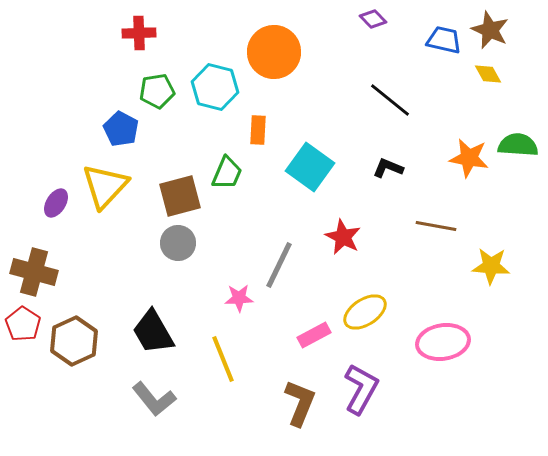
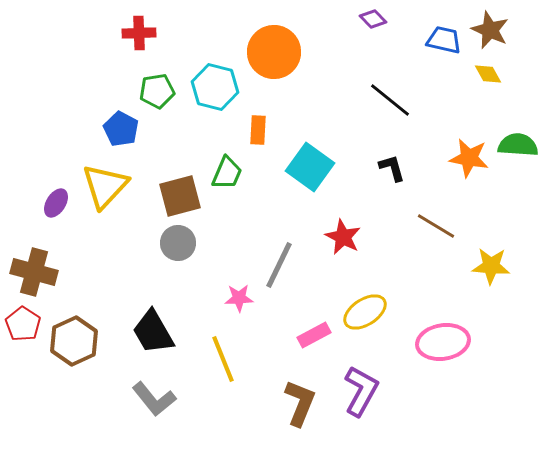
black L-shape: moved 4 px right; rotated 52 degrees clockwise
brown line: rotated 21 degrees clockwise
purple L-shape: moved 2 px down
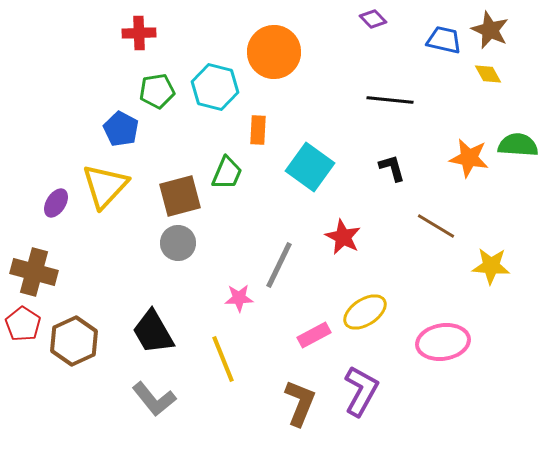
black line: rotated 33 degrees counterclockwise
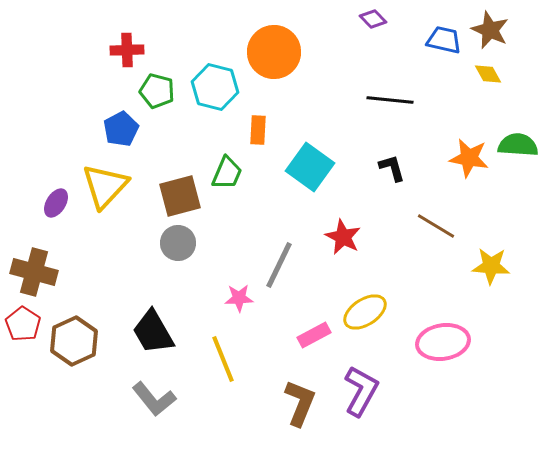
red cross: moved 12 px left, 17 px down
green pentagon: rotated 24 degrees clockwise
blue pentagon: rotated 16 degrees clockwise
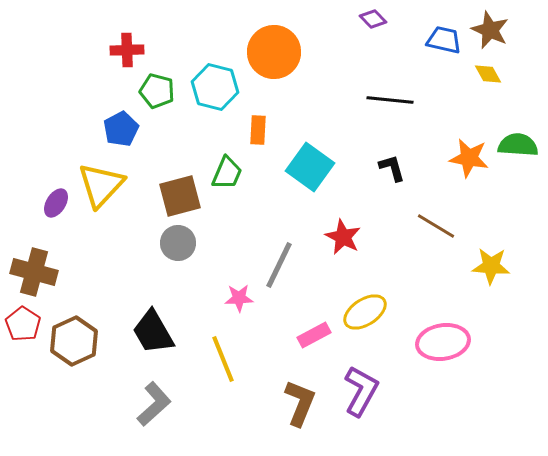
yellow triangle: moved 4 px left, 1 px up
gray L-shape: moved 5 px down; rotated 93 degrees counterclockwise
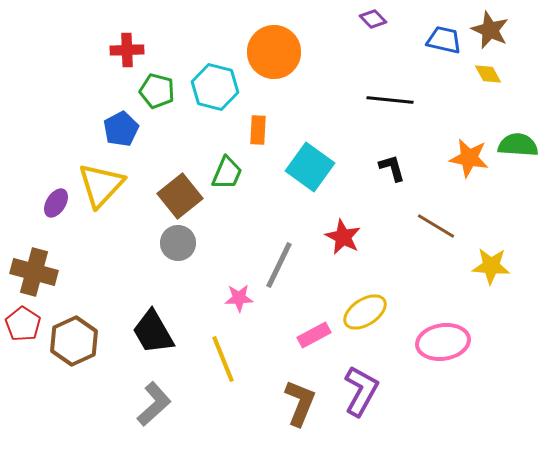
brown square: rotated 24 degrees counterclockwise
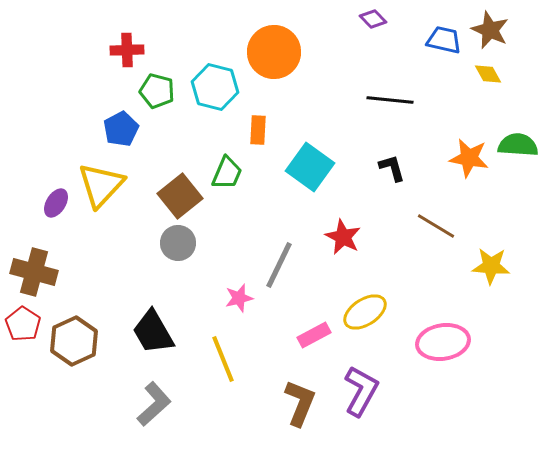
pink star: rotated 12 degrees counterclockwise
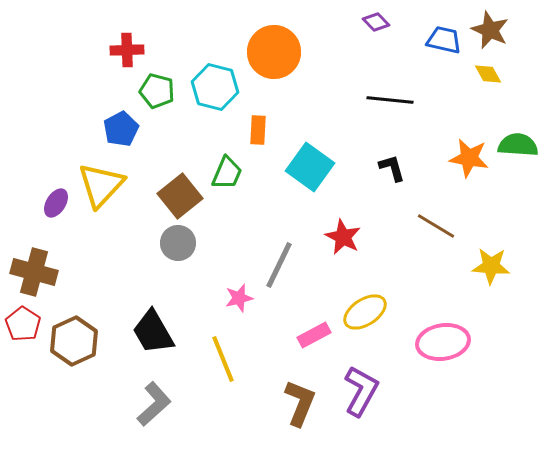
purple diamond: moved 3 px right, 3 px down
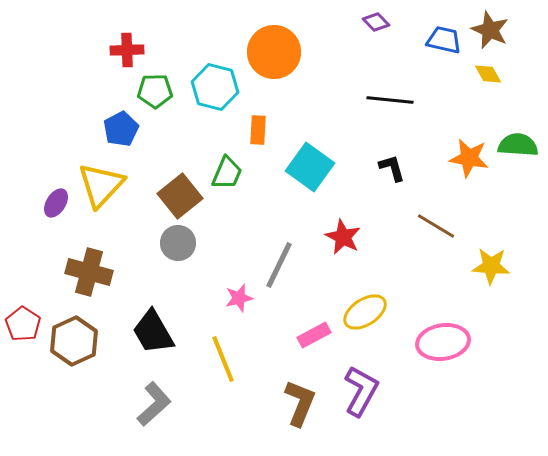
green pentagon: moved 2 px left; rotated 16 degrees counterclockwise
brown cross: moved 55 px right
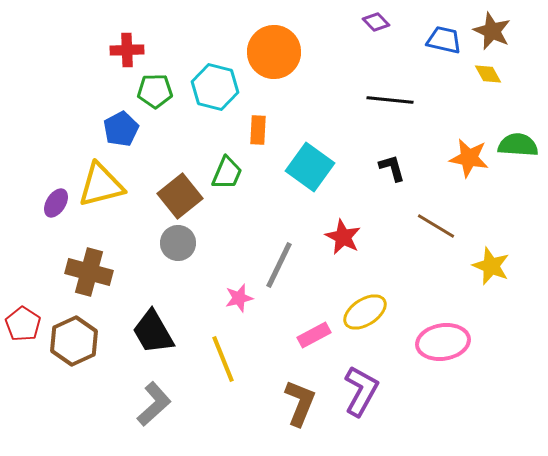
brown star: moved 2 px right, 1 px down
yellow triangle: rotated 33 degrees clockwise
yellow star: rotated 18 degrees clockwise
